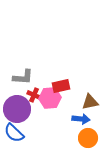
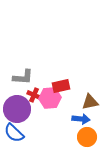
orange circle: moved 1 px left, 1 px up
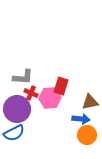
red rectangle: rotated 60 degrees counterclockwise
red cross: moved 3 px left, 2 px up
blue semicircle: rotated 70 degrees counterclockwise
orange circle: moved 2 px up
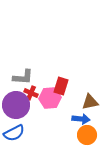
purple circle: moved 1 px left, 4 px up
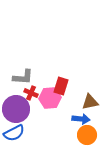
purple circle: moved 4 px down
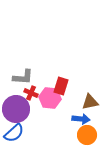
pink hexagon: rotated 10 degrees clockwise
blue semicircle: rotated 15 degrees counterclockwise
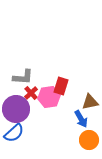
red cross: rotated 24 degrees clockwise
pink hexagon: moved 1 px left, 1 px up; rotated 15 degrees counterclockwise
blue arrow: rotated 54 degrees clockwise
orange circle: moved 2 px right, 5 px down
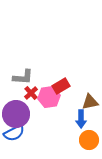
red rectangle: rotated 42 degrees clockwise
purple circle: moved 5 px down
blue arrow: rotated 30 degrees clockwise
blue semicircle: rotated 15 degrees clockwise
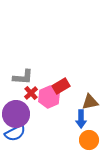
pink hexagon: rotated 15 degrees counterclockwise
blue semicircle: moved 1 px right
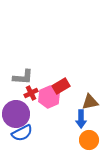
red cross: rotated 16 degrees clockwise
blue semicircle: moved 7 px right
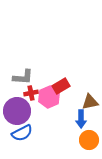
red cross: rotated 16 degrees clockwise
purple circle: moved 1 px right, 3 px up
